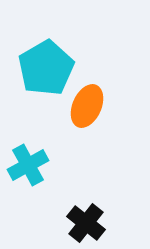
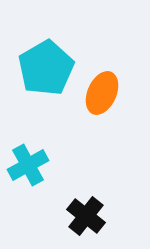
orange ellipse: moved 15 px right, 13 px up
black cross: moved 7 px up
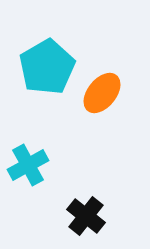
cyan pentagon: moved 1 px right, 1 px up
orange ellipse: rotated 15 degrees clockwise
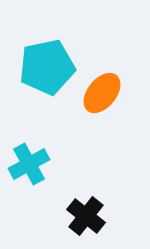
cyan pentagon: rotated 18 degrees clockwise
cyan cross: moved 1 px right, 1 px up
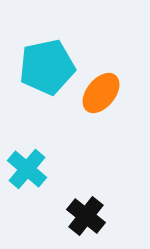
orange ellipse: moved 1 px left
cyan cross: moved 2 px left, 5 px down; rotated 21 degrees counterclockwise
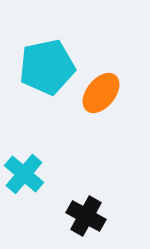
cyan cross: moved 3 px left, 5 px down
black cross: rotated 9 degrees counterclockwise
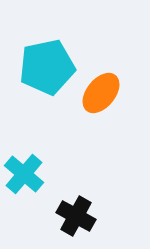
black cross: moved 10 px left
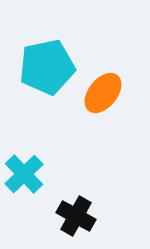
orange ellipse: moved 2 px right
cyan cross: rotated 6 degrees clockwise
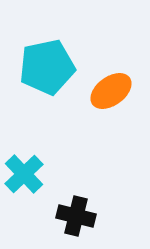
orange ellipse: moved 8 px right, 2 px up; rotated 15 degrees clockwise
black cross: rotated 15 degrees counterclockwise
